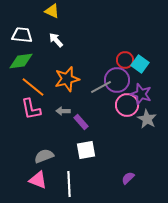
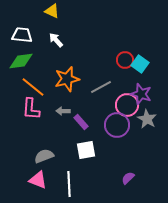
purple circle: moved 45 px down
pink L-shape: rotated 15 degrees clockwise
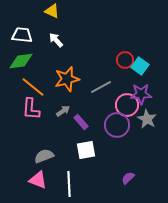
cyan square: moved 2 px down
purple star: rotated 20 degrees counterclockwise
gray arrow: rotated 144 degrees clockwise
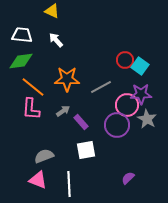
orange star: rotated 15 degrees clockwise
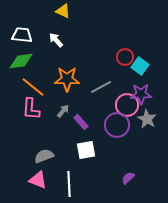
yellow triangle: moved 11 px right
red circle: moved 3 px up
gray arrow: rotated 16 degrees counterclockwise
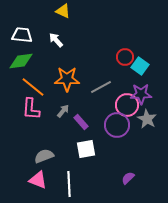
white square: moved 1 px up
